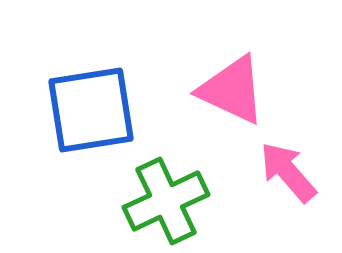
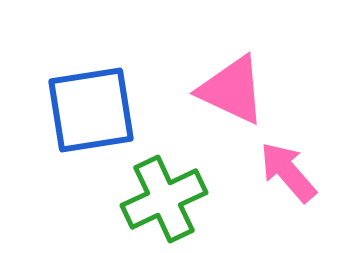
green cross: moved 2 px left, 2 px up
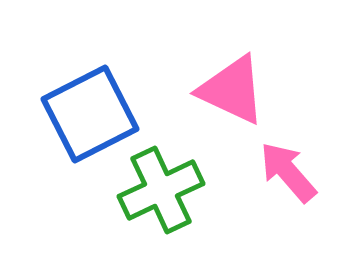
blue square: moved 1 px left, 4 px down; rotated 18 degrees counterclockwise
green cross: moved 3 px left, 9 px up
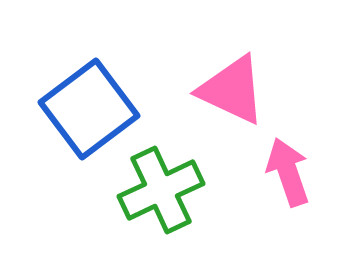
blue square: moved 1 px left, 5 px up; rotated 10 degrees counterclockwise
pink arrow: rotated 22 degrees clockwise
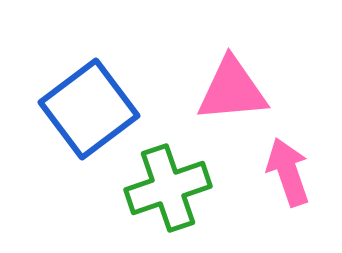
pink triangle: rotated 30 degrees counterclockwise
green cross: moved 7 px right, 2 px up; rotated 6 degrees clockwise
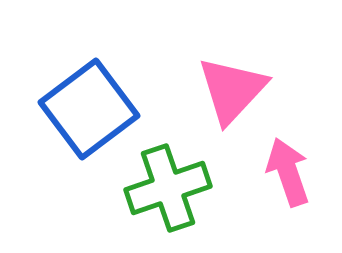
pink triangle: rotated 42 degrees counterclockwise
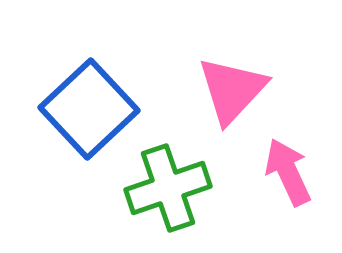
blue square: rotated 6 degrees counterclockwise
pink arrow: rotated 6 degrees counterclockwise
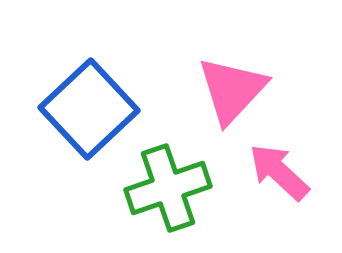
pink arrow: moved 9 px left; rotated 22 degrees counterclockwise
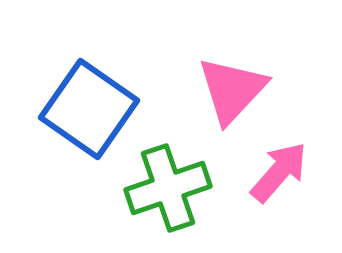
blue square: rotated 12 degrees counterclockwise
pink arrow: rotated 88 degrees clockwise
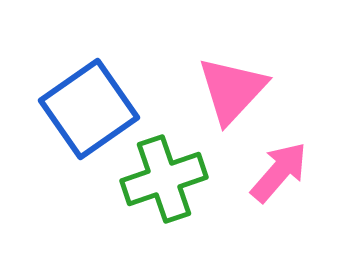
blue square: rotated 20 degrees clockwise
green cross: moved 4 px left, 9 px up
